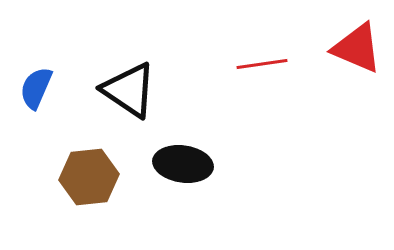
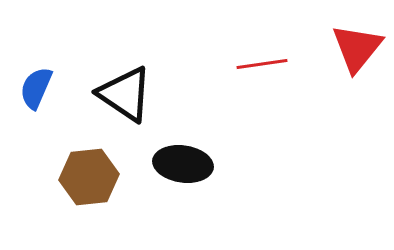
red triangle: rotated 46 degrees clockwise
black triangle: moved 4 px left, 4 px down
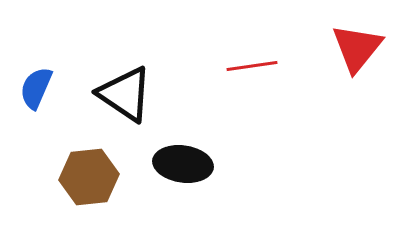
red line: moved 10 px left, 2 px down
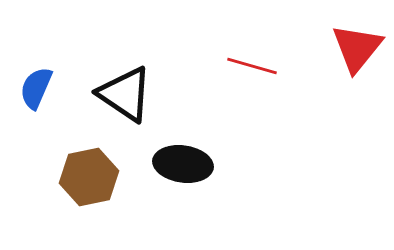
red line: rotated 24 degrees clockwise
brown hexagon: rotated 6 degrees counterclockwise
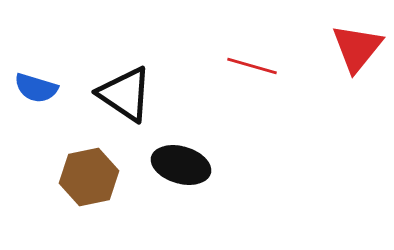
blue semicircle: rotated 96 degrees counterclockwise
black ellipse: moved 2 px left, 1 px down; rotated 8 degrees clockwise
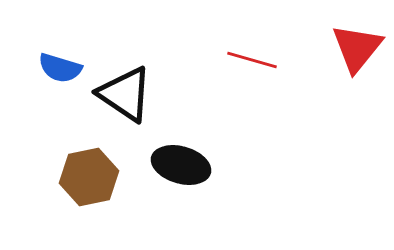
red line: moved 6 px up
blue semicircle: moved 24 px right, 20 px up
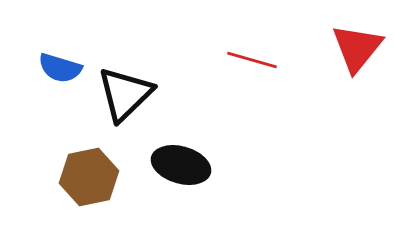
black triangle: rotated 42 degrees clockwise
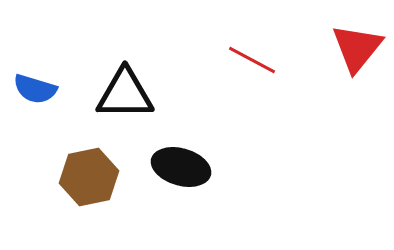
red line: rotated 12 degrees clockwise
blue semicircle: moved 25 px left, 21 px down
black triangle: rotated 44 degrees clockwise
black ellipse: moved 2 px down
